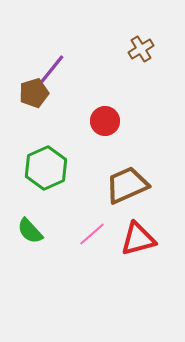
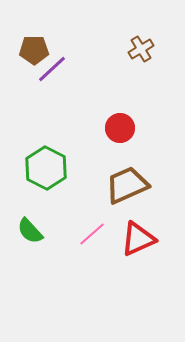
purple line: rotated 8 degrees clockwise
brown pentagon: moved 43 px up; rotated 16 degrees clockwise
red circle: moved 15 px right, 7 px down
green hexagon: rotated 9 degrees counterclockwise
red triangle: rotated 9 degrees counterclockwise
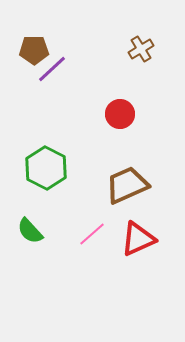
red circle: moved 14 px up
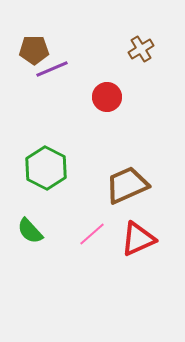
purple line: rotated 20 degrees clockwise
red circle: moved 13 px left, 17 px up
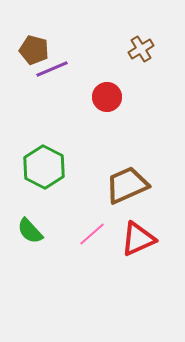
brown pentagon: rotated 16 degrees clockwise
green hexagon: moved 2 px left, 1 px up
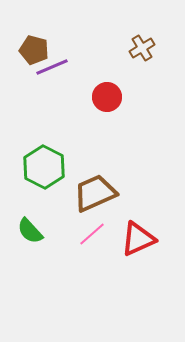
brown cross: moved 1 px right, 1 px up
purple line: moved 2 px up
brown trapezoid: moved 32 px left, 8 px down
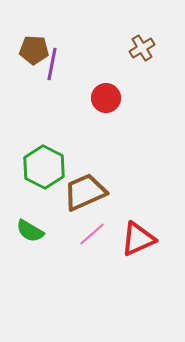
brown pentagon: rotated 12 degrees counterclockwise
purple line: moved 3 px up; rotated 56 degrees counterclockwise
red circle: moved 1 px left, 1 px down
brown trapezoid: moved 10 px left, 1 px up
green semicircle: rotated 16 degrees counterclockwise
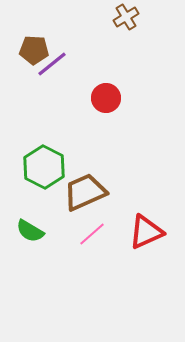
brown cross: moved 16 px left, 31 px up
purple line: rotated 40 degrees clockwise
red triangle: moved 8 px right, 7 px up
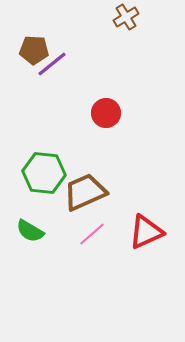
red circle: moved 15 px down
green hexagon: moved 6 px down; rotated 21 degrees counterclockwise
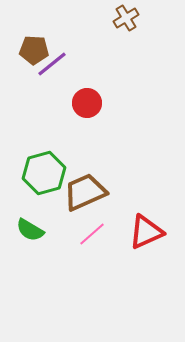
brown cross: moved 1 px down
red circle: moved 19 px left, 10 px up
green hexagon: rotated 21 degrees counterclockwise
green semicircle: moved 1 px up
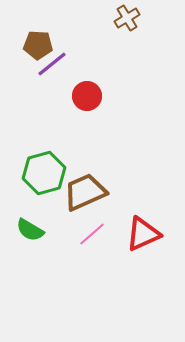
brown cross: moved 1 px right
brown pentagon: moved 4 px right, 5 px up
red circle: moved 7 px up
red triangle: moved 3 px left, 2 px down
